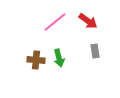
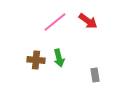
gray rectangle: moved 24 px down
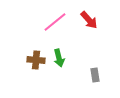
red arrow: moved 1 px right, 1 px up; rotated 12 degrees clockwise
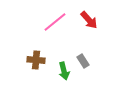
green arrow: moved 5 px right, 13 px down
gray rectangle: moved 12 px left, 14 px up; rotated 24 degrees counterclockwise
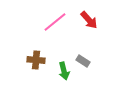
gray rectangle: rotated 24 degrees counterclockwise
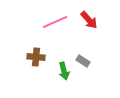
pink line: rotated 15 degrees clockwise
brown cross: moved 3 px up
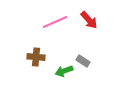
green arrow: rotated 84 degrees clockwise
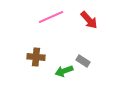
pink line: moved 4 px left, 5 px up
